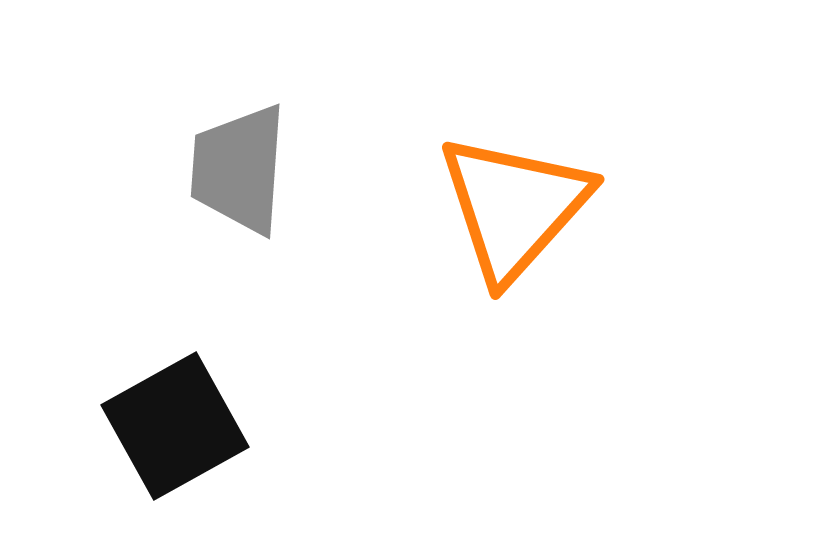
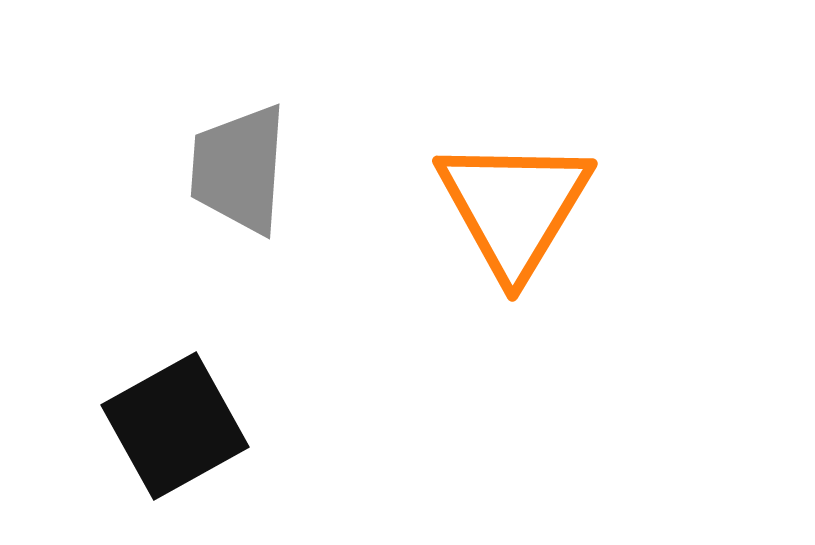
orange triangle: rotated 11 degrees counterclockwise
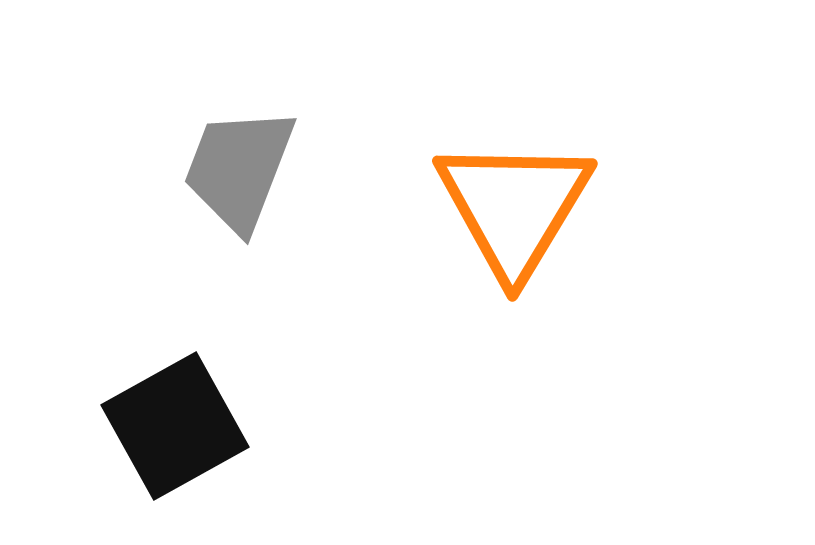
gray trapezoid: rotated 17 degrees clockwise
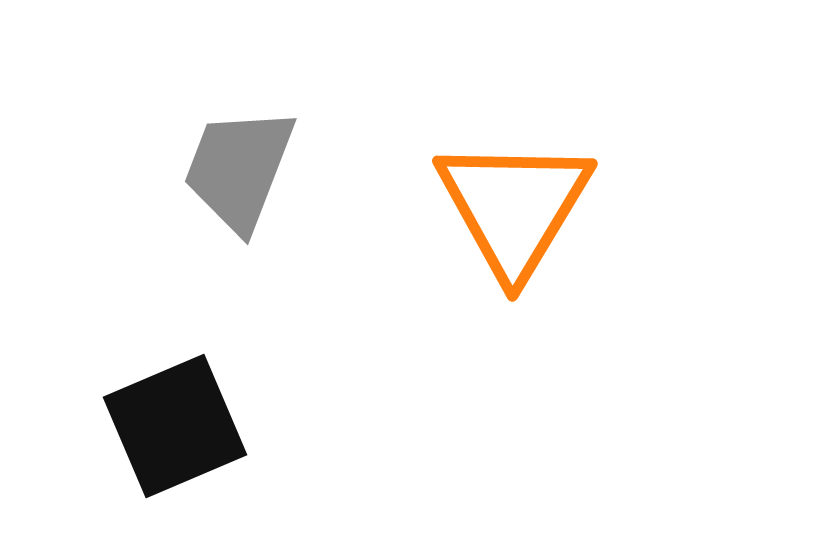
black square: rotated 6 degrees clockwise
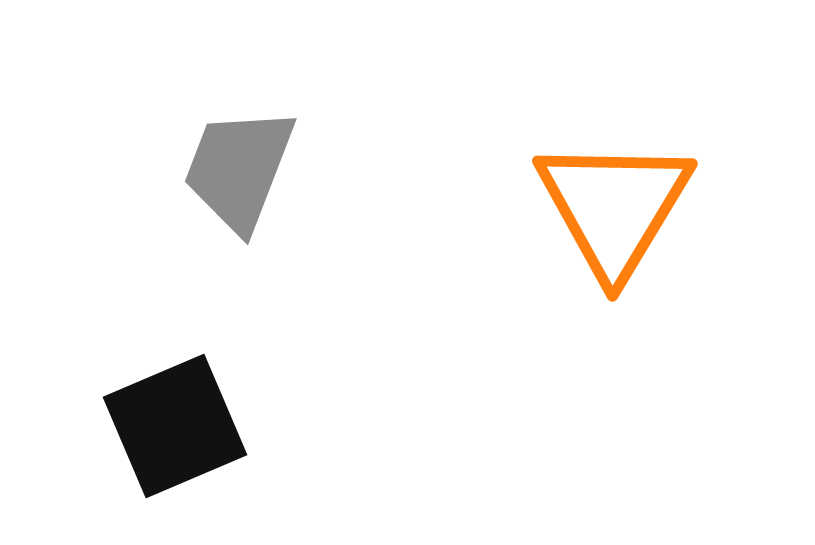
orange triangle: moved 100 px right
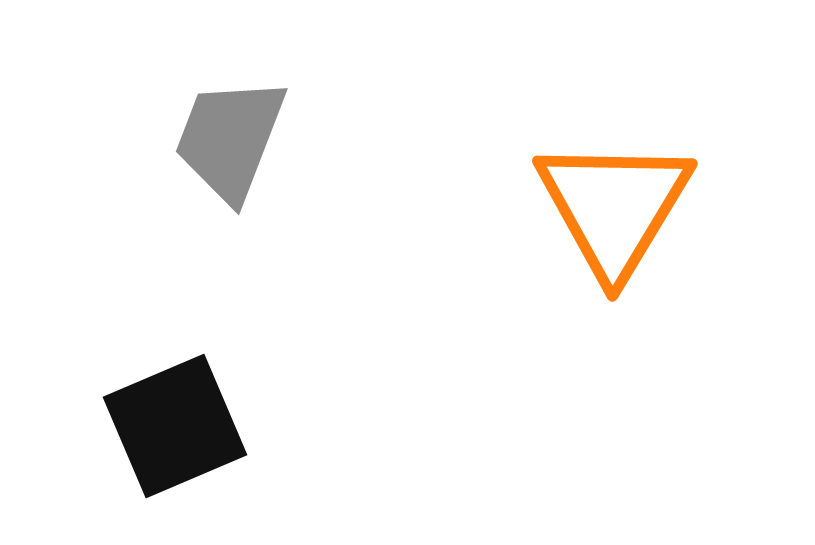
gray trapezoid: moved 9 px left, 30 px up
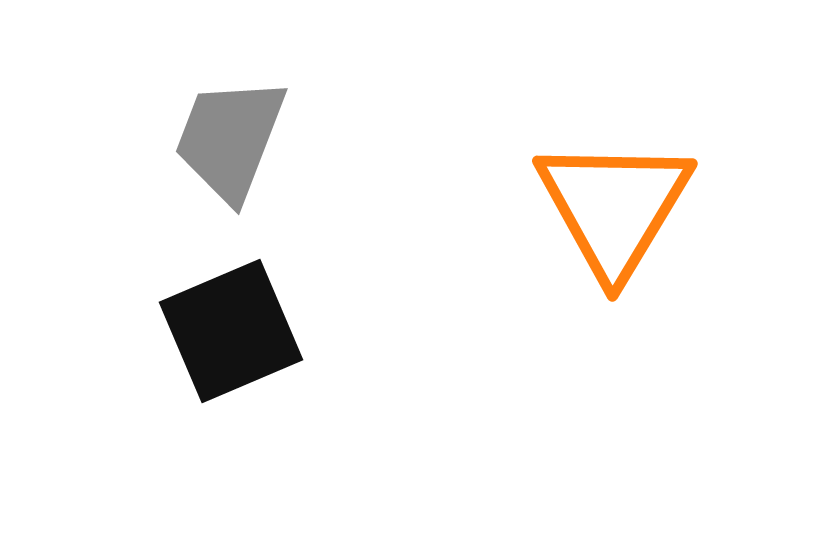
black square: moved 56 px right, 95 px up
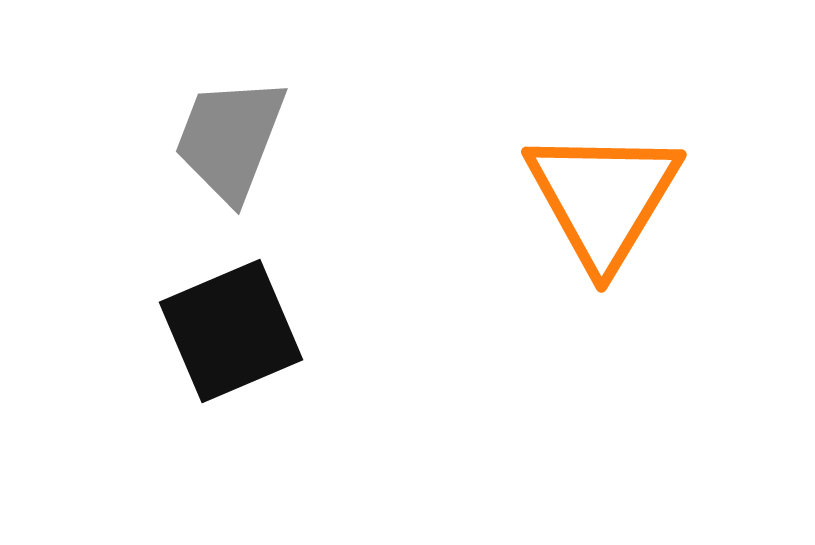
orange triangle: moved 11 px left, 9 px up
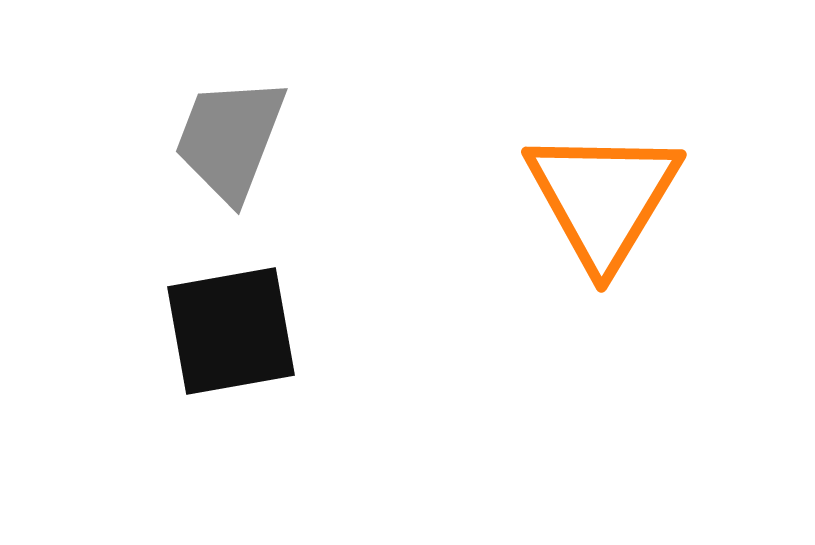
black square: rotated 13 degrees clockwise
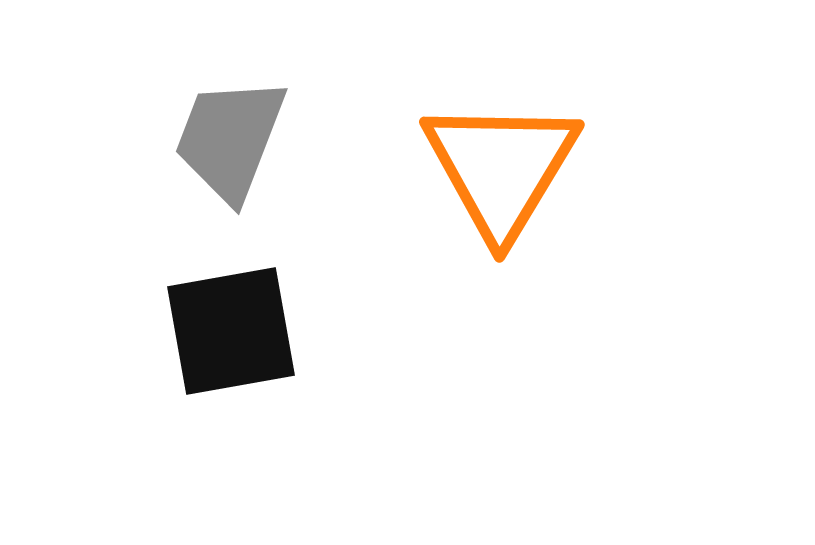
orange triangle: moved 102 px left, 30 px up
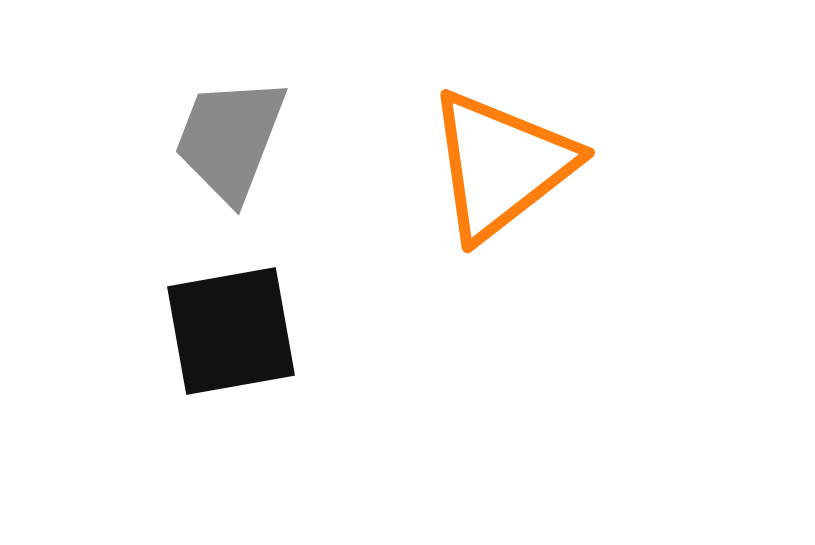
orange triangle: moved 3 px up; rotated 21 degrees clockwise
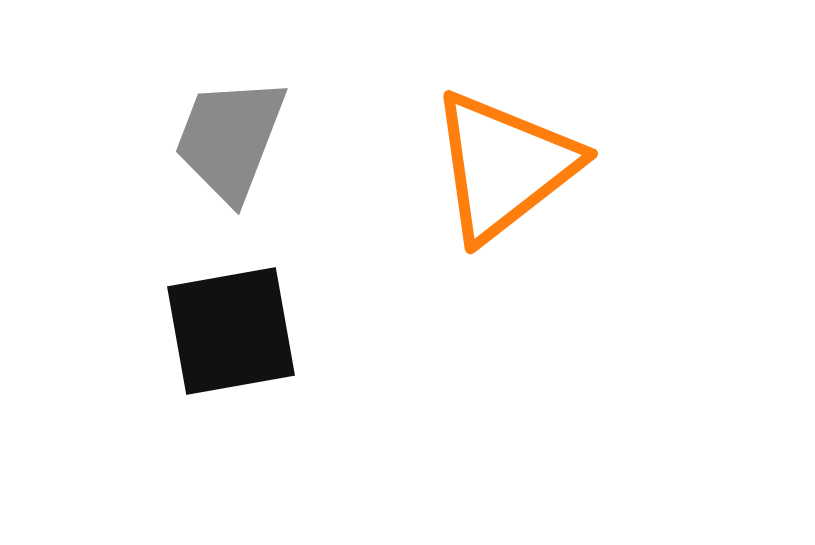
orange triangle: moved 3 px right, 1 px down
